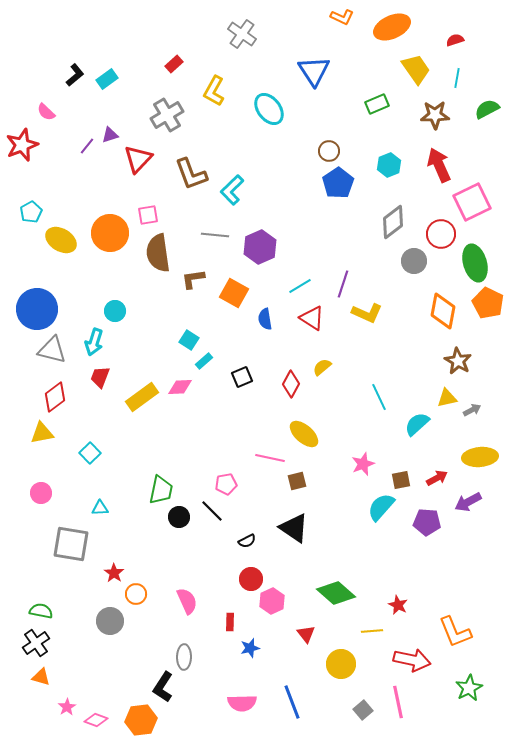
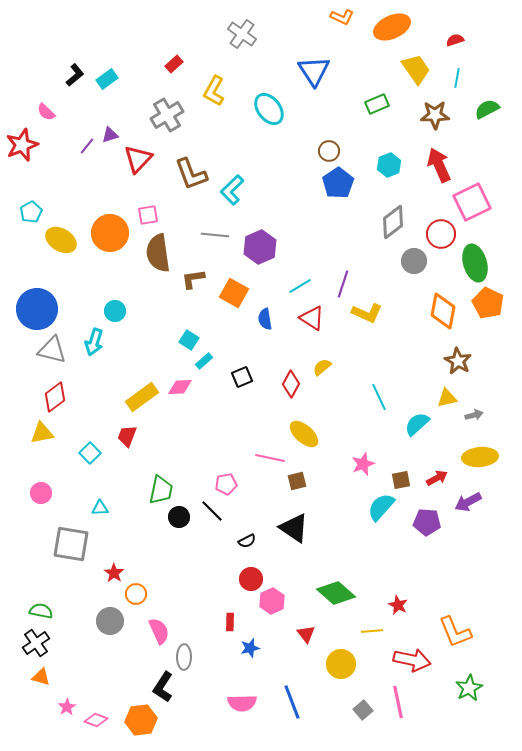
red trapezoid at (100, 377): moved 27 px right, 59 px down
gray arrow at (472, 410): moved 2 px right, 5 px down; rotated 12 degrees clockwise
pink semicircle at (187, 601): moved 28 px left, 30 px down
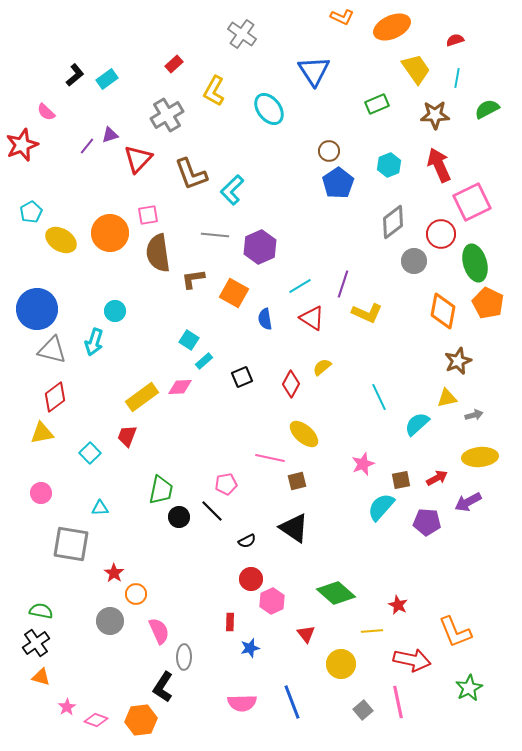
brown star at (458, 361): rotated 20 degrees clockwise
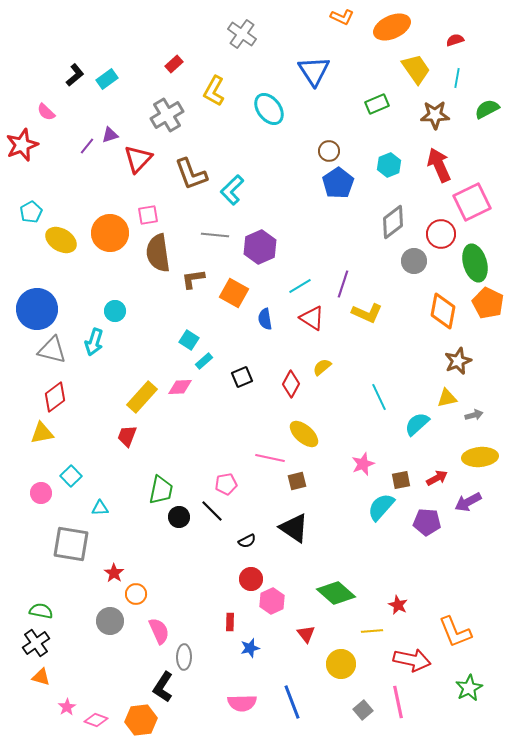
yellow rectangle at (142, 397): rotated 12 degrees counterclockwise
cyan square at (90, 453): moved 19 px left, 23 px down
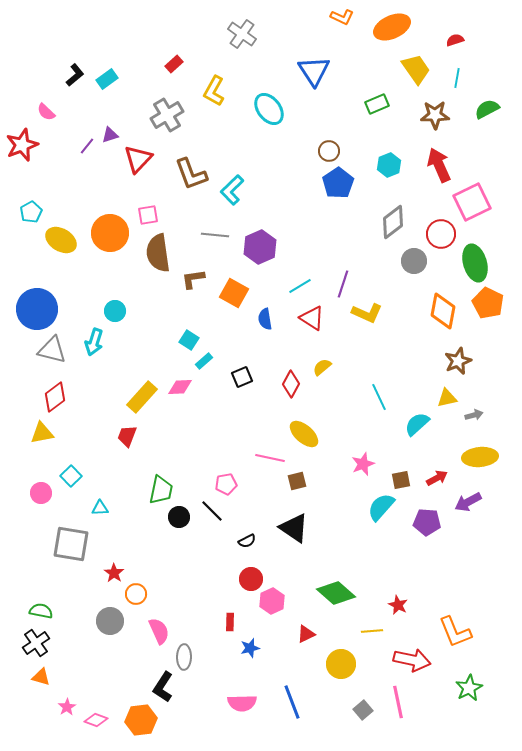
red triangle at (306, 634): rotated 42 degrees clockwise
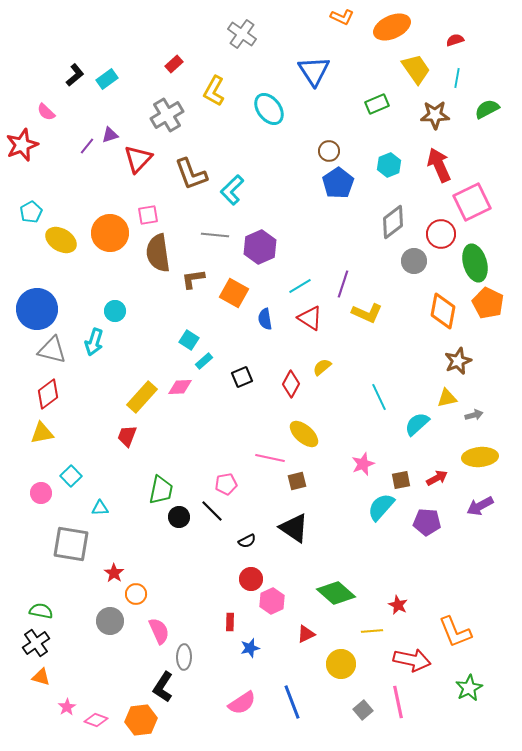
red triangle at (312, 318): moved 2 px left
red diamond at (55, 397): moved 7 px left, 3 px up
purple arrow at (468, 502): moved 12 px right, 4 px down
pink semicircle at (242, 703): rotated 32 degrees counterclockwise
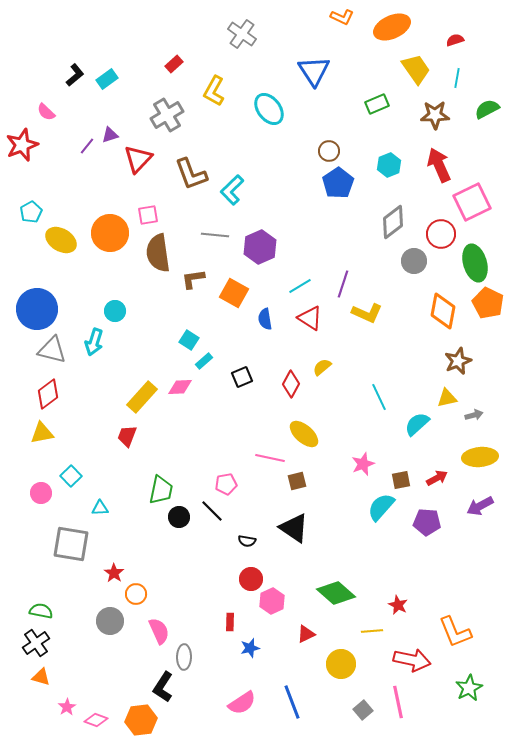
black semicircle at (247, 541): rotated 36 degrees clockwise
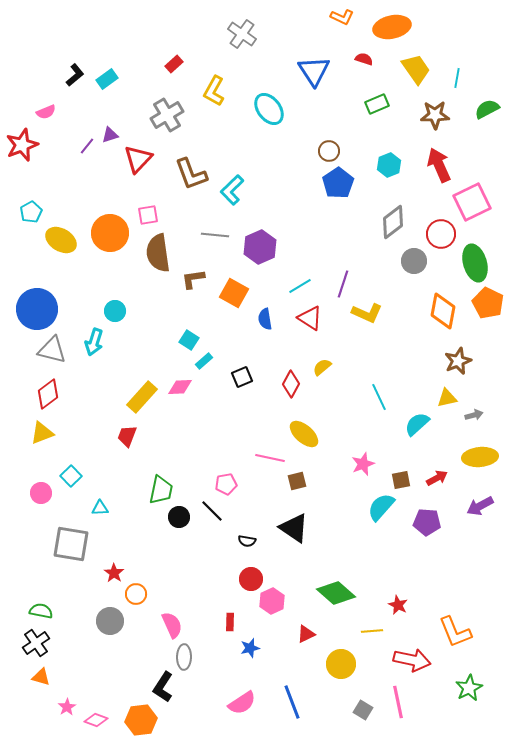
orange ellipse at (392, 27): rotated 12 degrees clockwise
red semicircle at (455, 40): moved 91 px left, 19 px down; rotated 36 degrees clockwise
pink semicircle at (46, 112): rotated 66 degrees counterclockwise
yellow triangle at (42, 433): rotated 10 degrees counterclockwise
pink semicircle at (159, 631): moved 13 px right, 6 px up
gray square at (363, 710): rotated 18 degrees counterclockwise
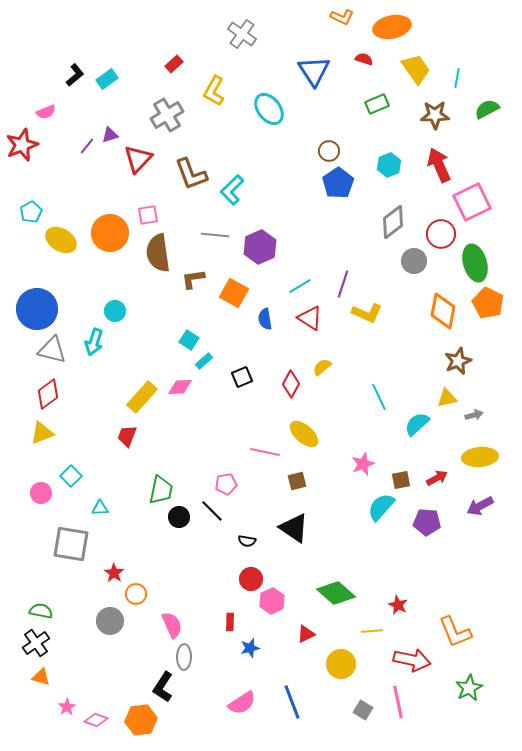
pink line at (270, 458): moved 5 px left, 6 px up
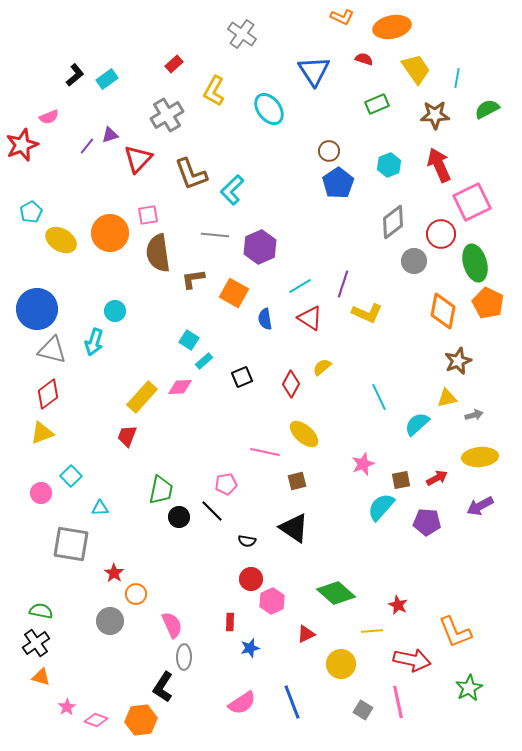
pink semicircle at (46, 112): moved 3 px right, 5 px down
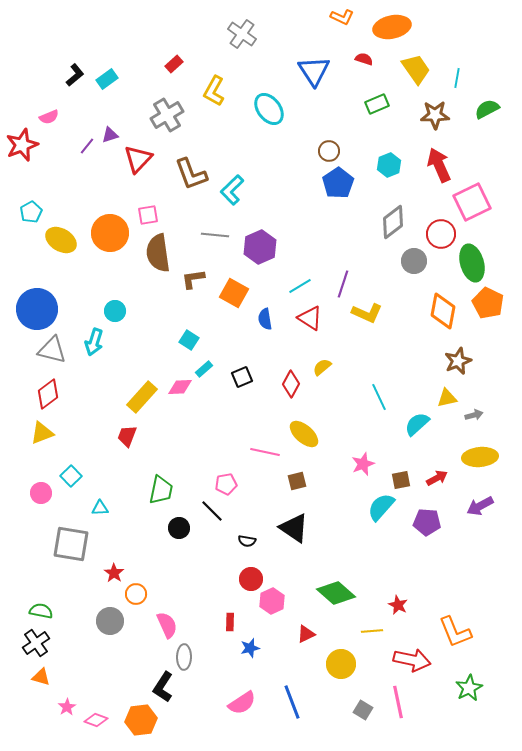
green ellipse at (475, 263): moved 3 px left
cyan rectangle at (204, 361): moved 8 px down
black circle at (179, 517): moved 11 px down
pink semicircle at (172, 625): moved 5 px left
